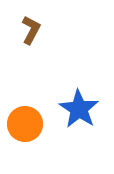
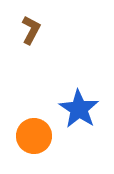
orange circle: moved 9 px right, 12 px down
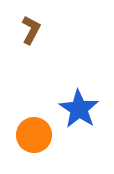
orange circle: moved 1 px up
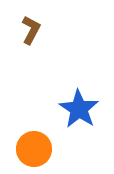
orange circle: moved 14 px down
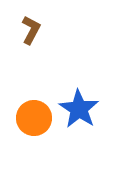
orange circle: moved 31 px up
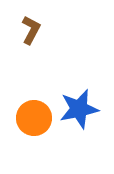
blue star: rotated 27 degrees clockwise
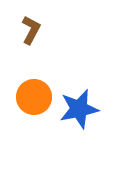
orange circle: moved 21 px up
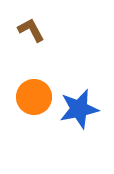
brown L-shape: rotated 56 degrees counterclockwise
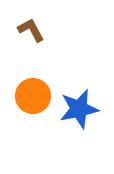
orange circle: moved 1 px left, 1 px up
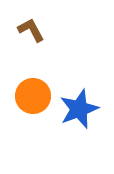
blue star: rotated 9 degrees counterclockwise
